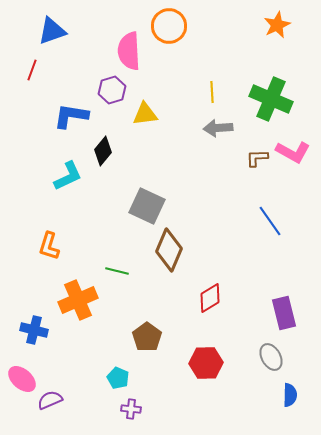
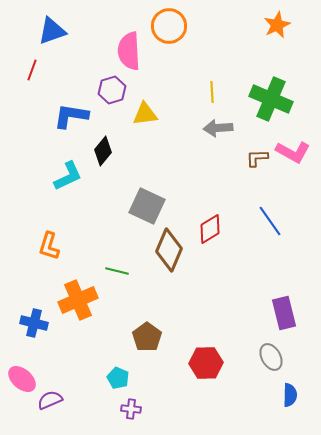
red diamond: moved 69 px up
blue cross: moved 7 px up
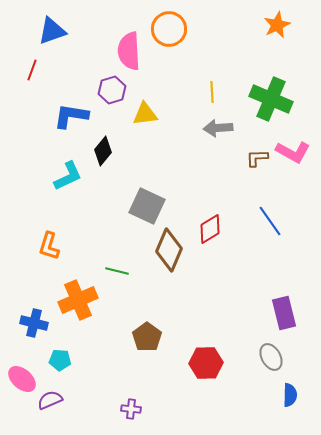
orange circle: moved 3 px down
cyan pentagon: moved 58 px left, 18 px up; rotated 20 degrees counterclockwise
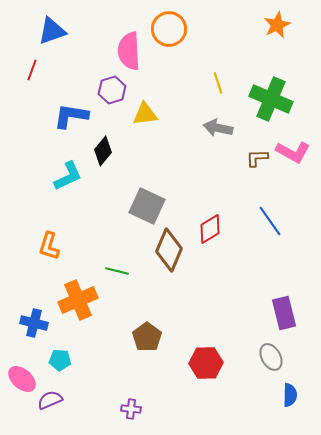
yellow line: moved 6 px right, 9 px up; rotated 15 degrees counterclockwise
gray arrow: rotated 16 degrees clockwise
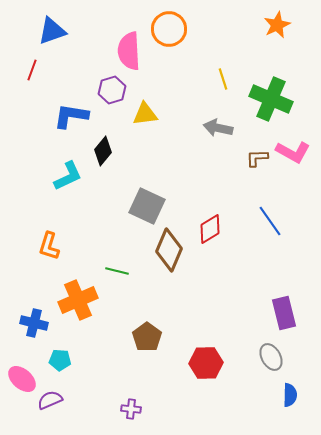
yellow line: moved 5 px right, 4 px up
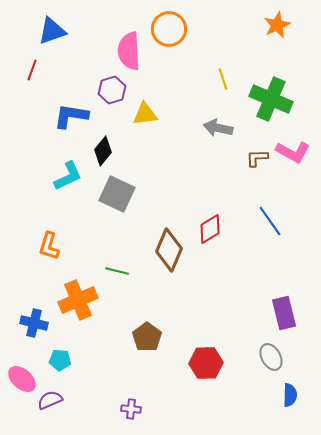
gray square: moved 30 px left, 12 px up
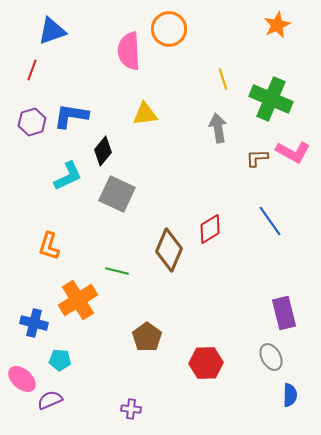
purple hexagon: moved 80 px left, 32 px down
gray arrow: rotated 68 degrees clockwise
orange cross: rotated 9 degrees counterclockwise
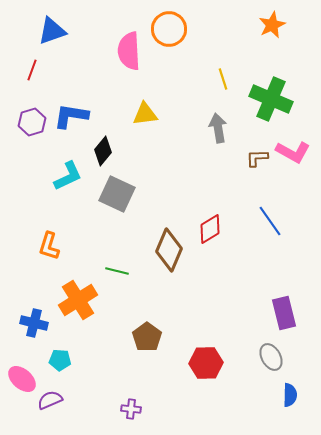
orange star: moved 5 px left
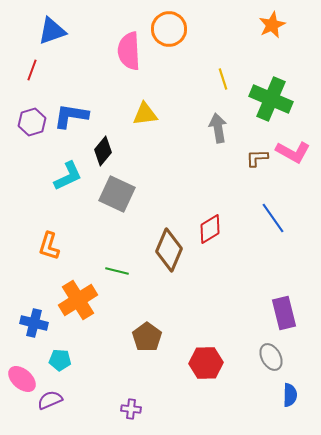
blue line: moved 3 px right, 3 px up
